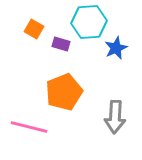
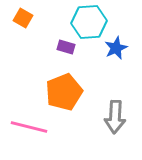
orange square: moved 11 px left, 11 px up
purple rectangle: moved 5 px right, 3 px down
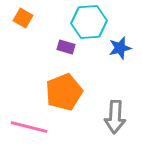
blue star: moved 4 px right; rotated 10 degrees clockwise
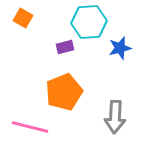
purple rectangle: moved 1 px left; rotated 30 degrees counterclockwise
pink line: moved 1 px right
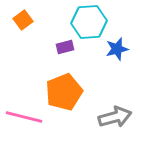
orange square: moved 2 px down; rotated 24 degrees clockwise
blue star: moved 3 px left, 1 px down
gray arrow: rotated 108 degrees counterclockwise
pink line: moved 6 px left, 10 px up
